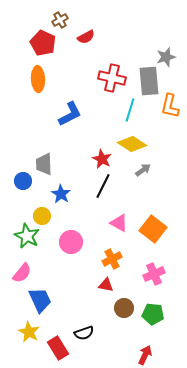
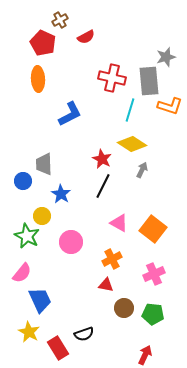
orange L-shape: rotated 85 degrees counterclockwise
gray arrow: moved 1 px left; rotated 28 degrees counterclockwise
black semicircle: moved 1 px down
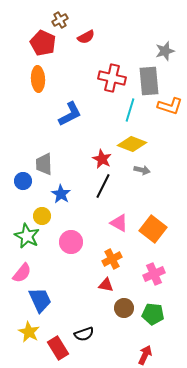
gray star: moved 1 px left, 6 px up
yellow diamond: rotated 12 degrees counterclockwise
gray arrow: rotated 77 degrees clockwise
